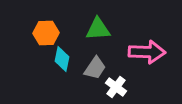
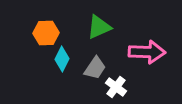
green triangle: moved 1 px right, 2 px up; rotated 20 degrees counterclockwise
cyan diamond: rotated 15 degrees clockwise
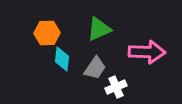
green triangle: moved 2 px down
orange hexagon: moved 1 px right
cyan diamond: rotated 20 degrees counterclockwise
white cross: rotated 30 degrees clockwise
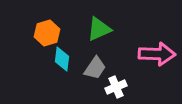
orange hexagon: rotated 15 degrees counterclockwise
pink arrow: moved 10 px right, 2 px down
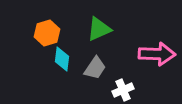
white cross: moved 7 px right, 3 px down
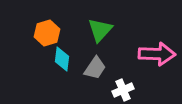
green triangle: moved 1 px right, 1 px down; rotated 24 degrees counterclockwise
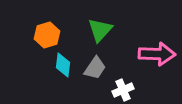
orange hexagon: moved 2 px down
cyan diamond: moved 1 px right, 6 px down
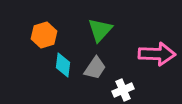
orange hexagon: moved 3 px left
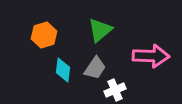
green triangle: rotated 8 degrees clockwise
pink arrow: moved 6 px left, 2 px down
cyan diamond: moved 5 px down
white cross: moved 8 px left
